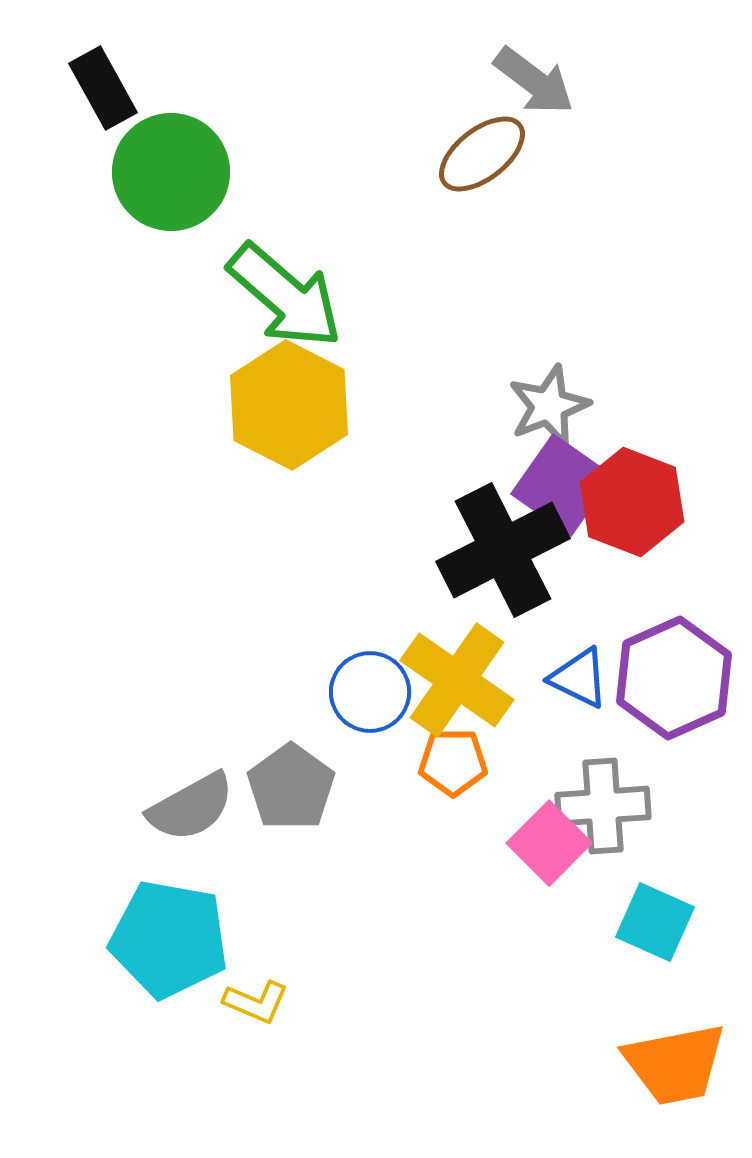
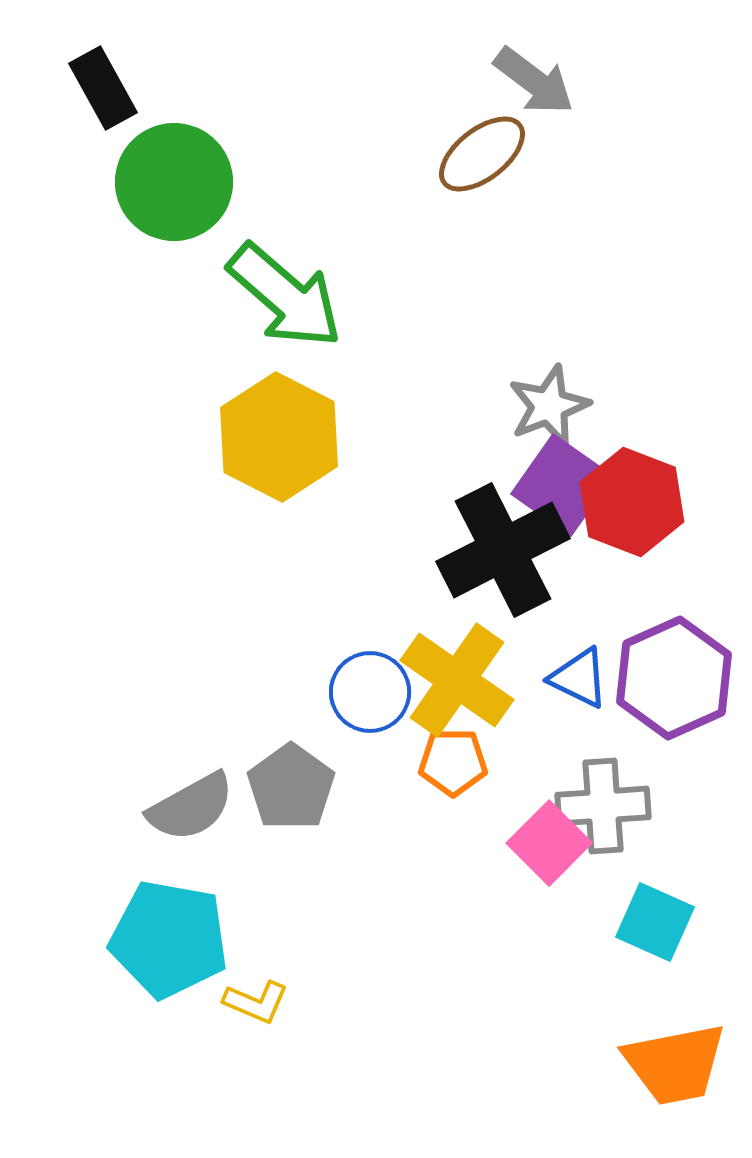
green circle: moved 3 px right, 10 px down
yellow hexagon: moved 10 px left, 32 px down
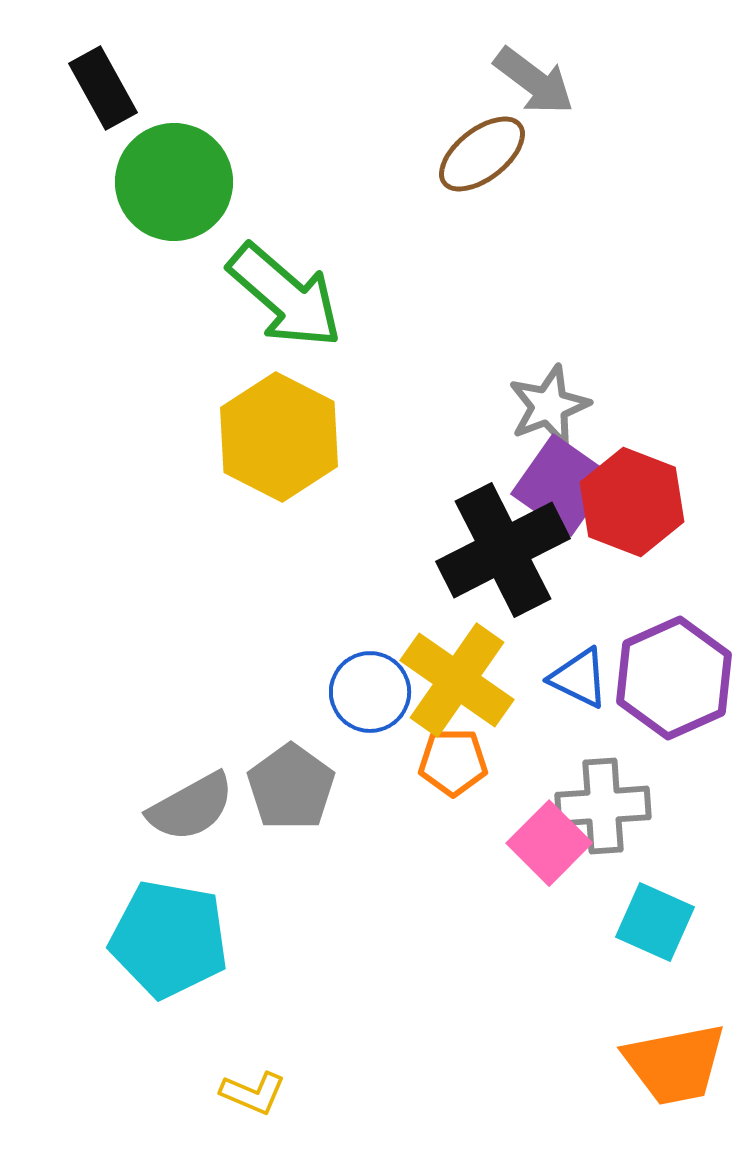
yellow L-shape: moved 3 px left, 91 px down
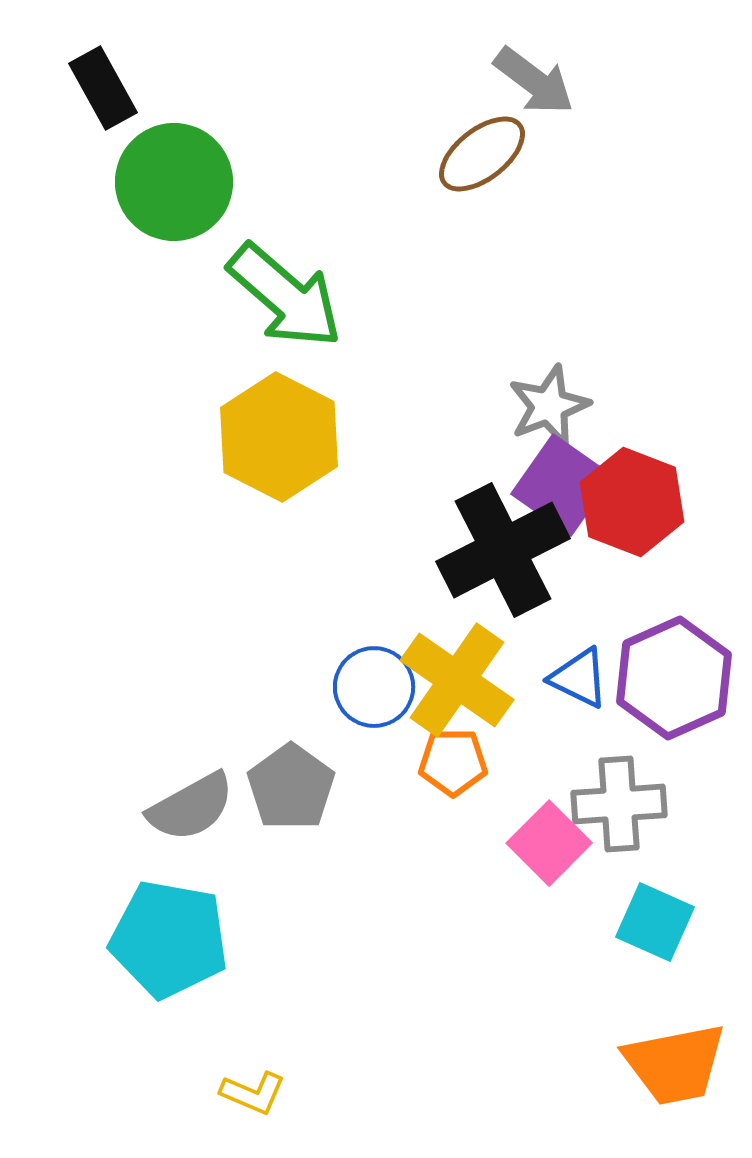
blue circle: moved 4 px right, 5 px up
gray cross: moved 16 px right, 2 px up
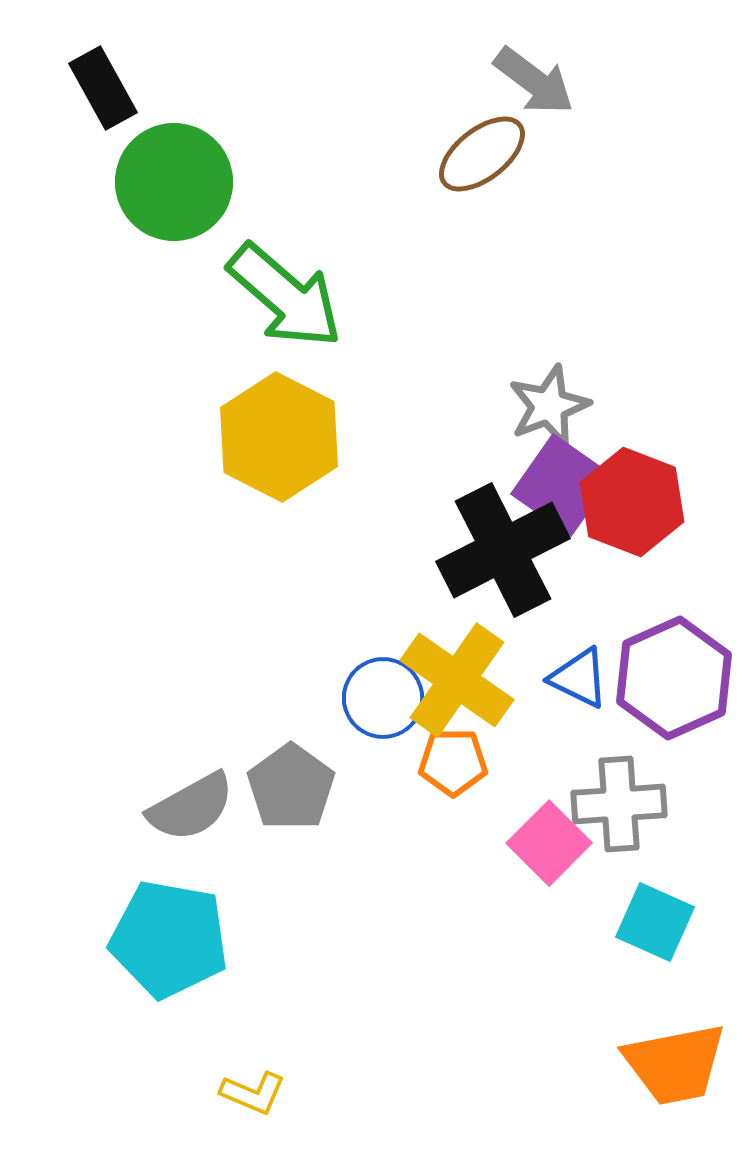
blue circle: moved 9 px right, 11 px down
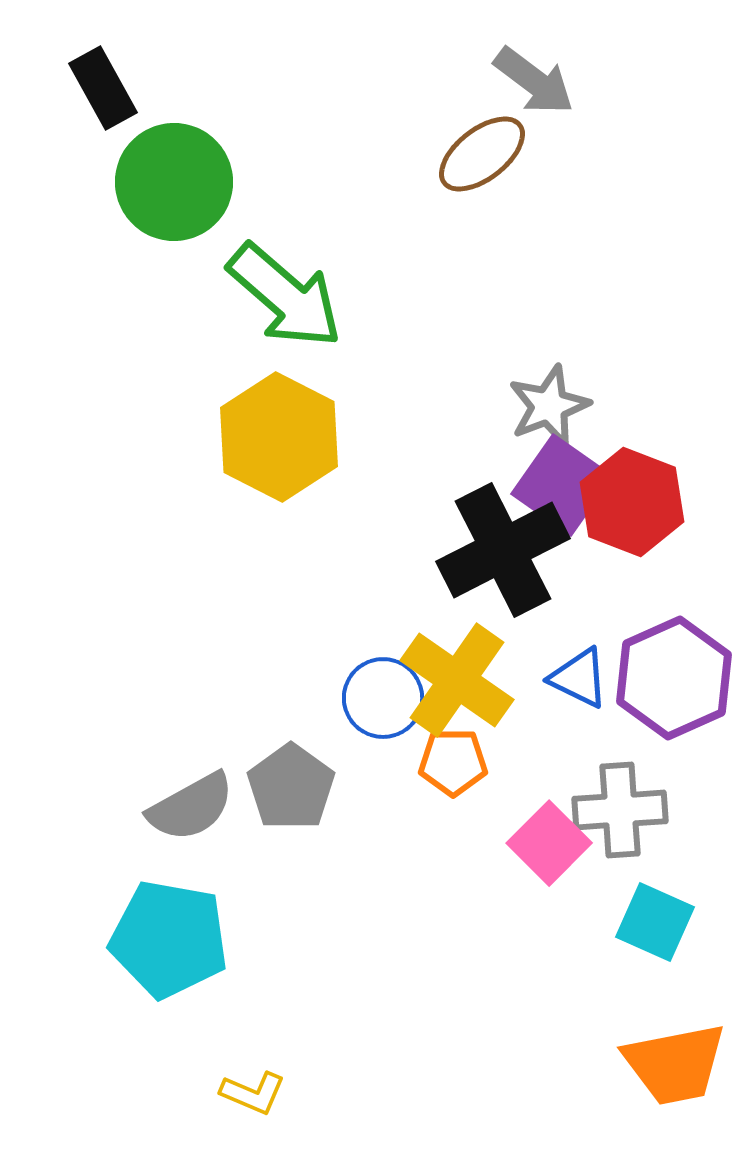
gray cross: moved 1 px right, 6 px down
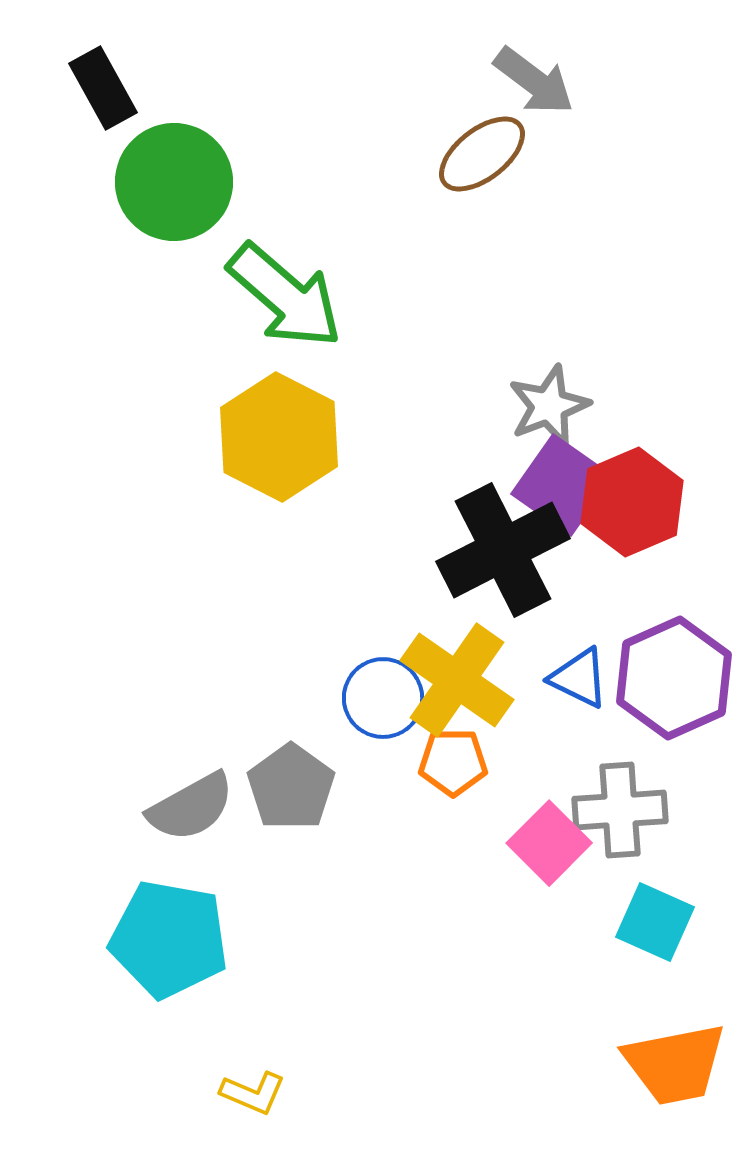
red hexagon: rotated 16 degrees clockwise
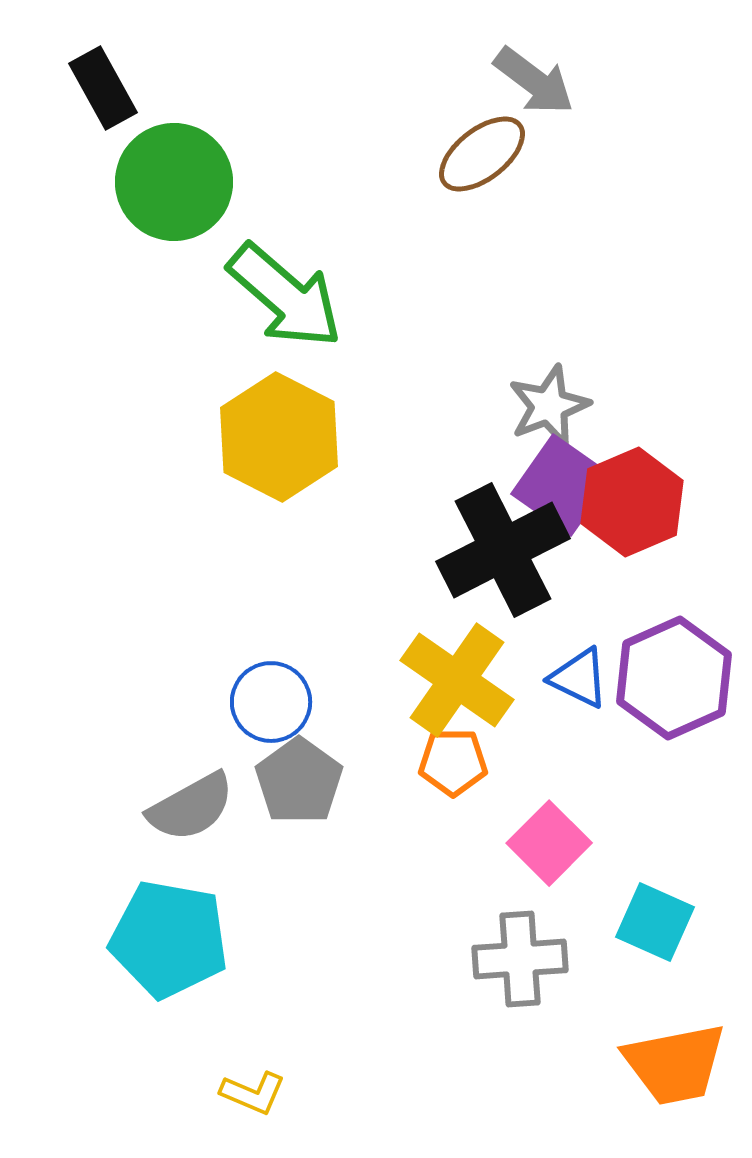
blue circle: moved 112 px left, 4 px down
gray pentagon: moved 8 px right, 6 px up
gray cross: moved 100 px left, 149 px down
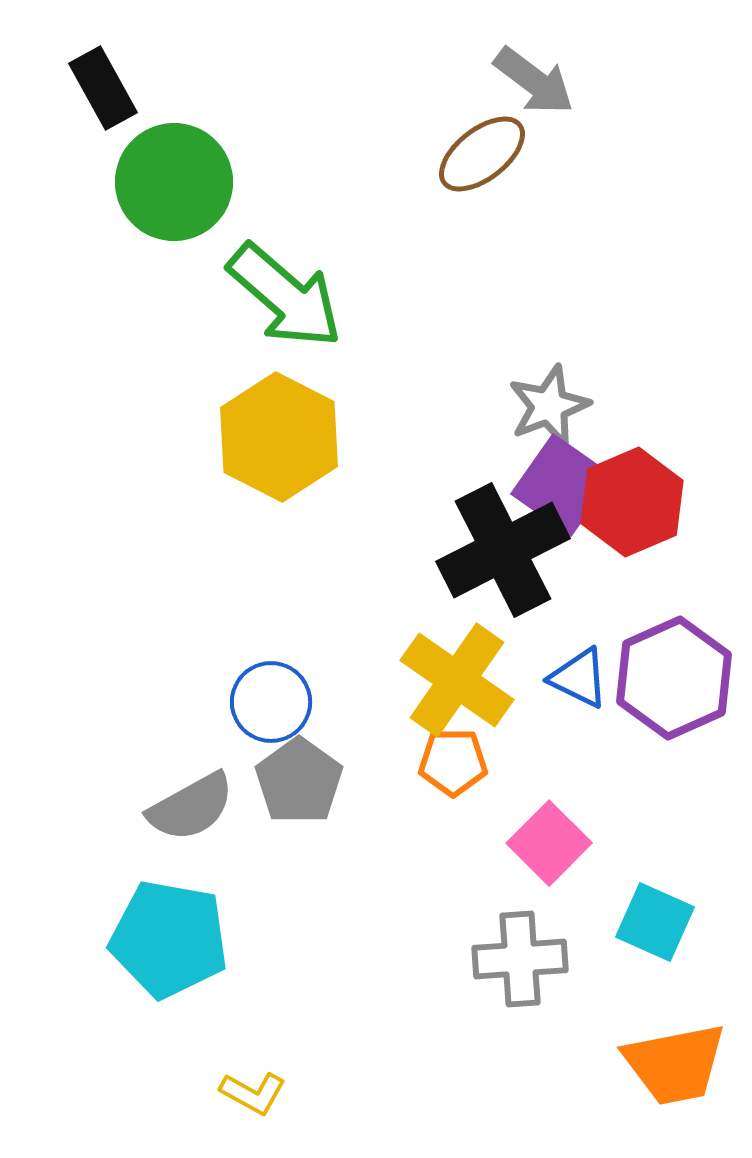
yellow L-shape: rotated 6 degrees clockwise
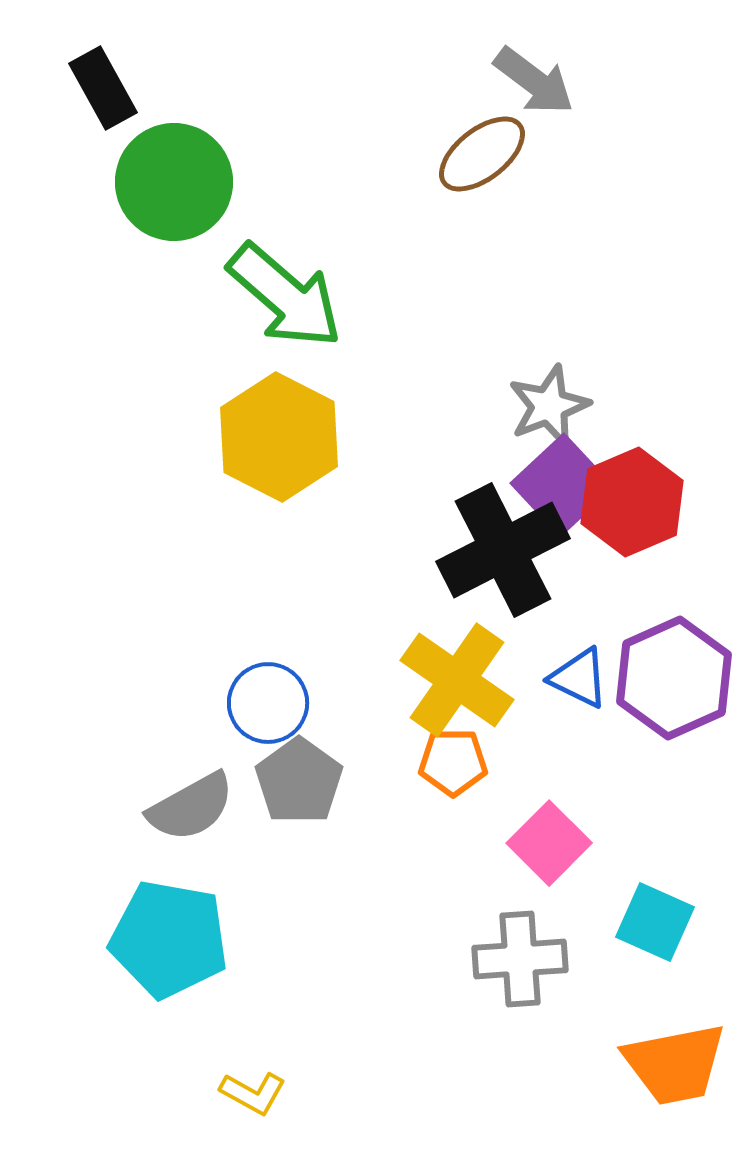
purple square: rotated 12 degrees clockwise
blue circle: moved 3 px left, 1 px down
